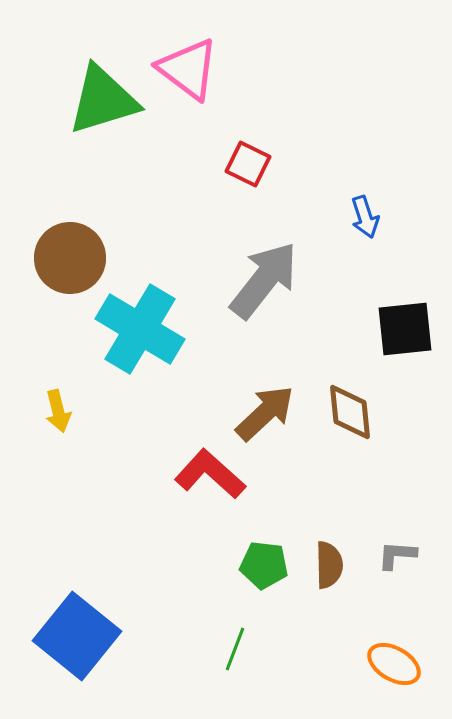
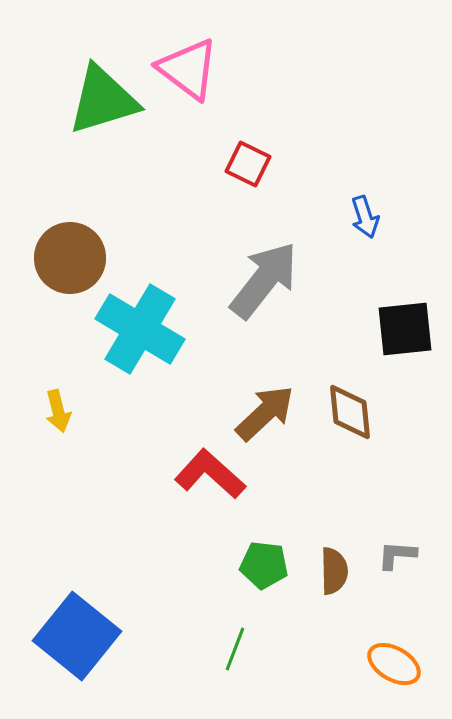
brown semicircle: moved 5 px right, 6 px down
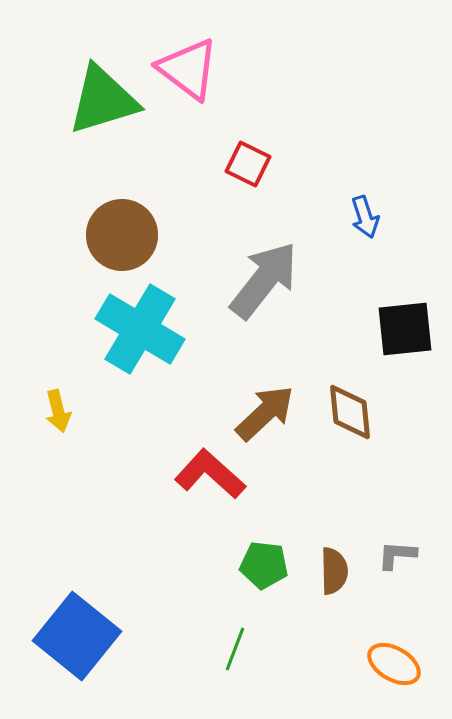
brown circle: moved 52 px right, 23 px up
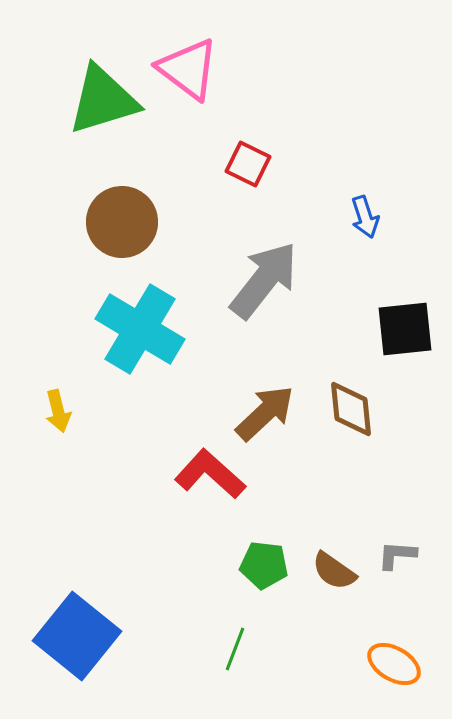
brown circle: moved 13 px up
brown diamond: moved 1 px right, 3 px up
brown semicircle: rotated 126 degrees clockwise
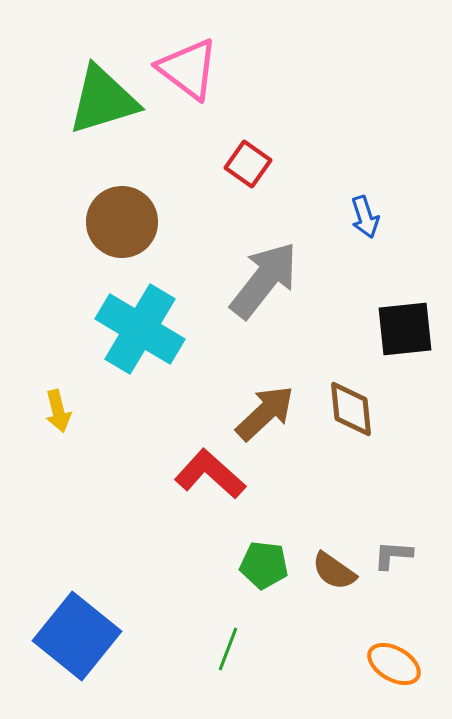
red square: rotated 9 degrees clockwise
gray L-shape: moved 4 px left
green line: moved 7 px left
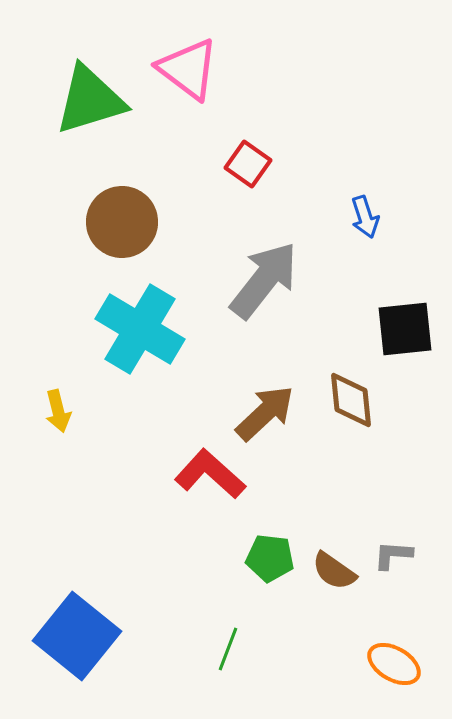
green triangle: moved 13 px left
brown diamond: moved 9 px up
green pentagon: moved 6 px right, 7 px up
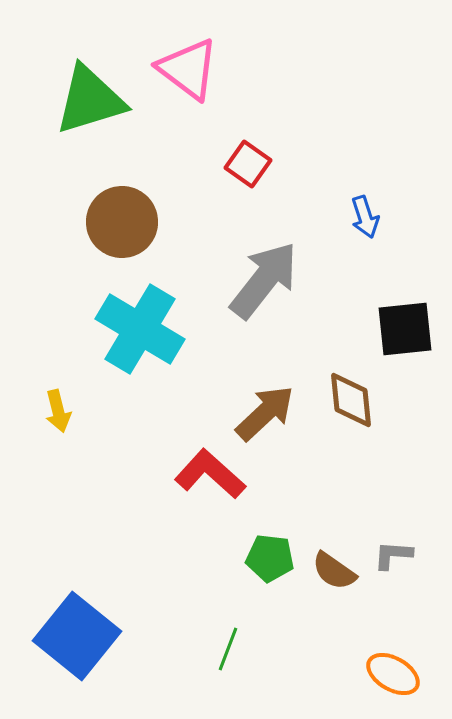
orange ellipse: moved 1 px left, 10 px down
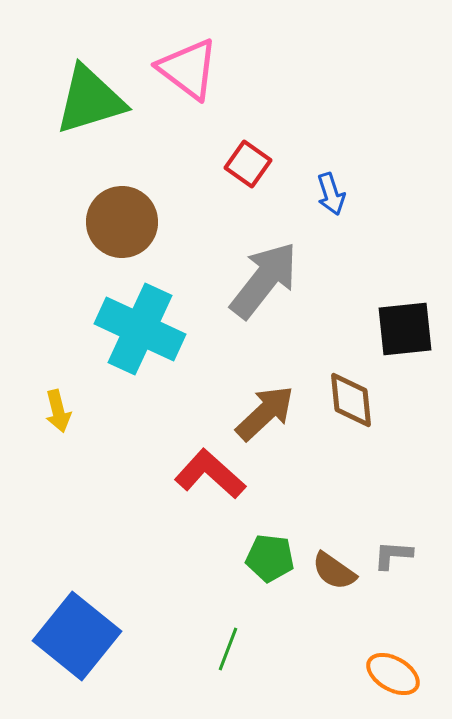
blue arrow: moved 34 px left, 23 px up
cyan cross: rotated 6 degrees counterclockwise
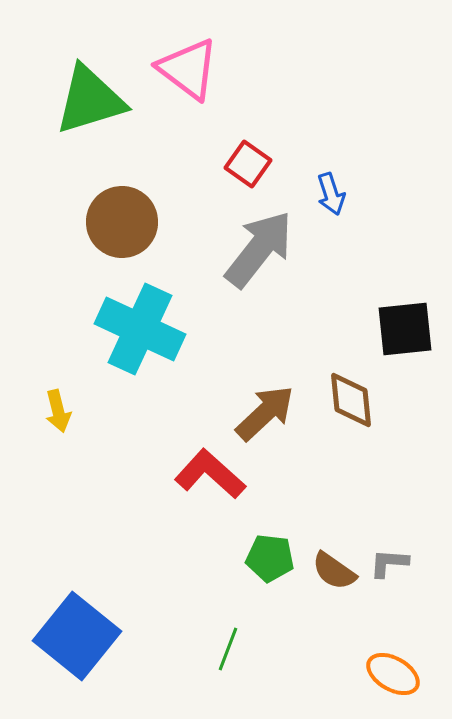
gray arrow: moved 5 px left, 31 px up
gray L-shape: moved 4 px left, 8 px down
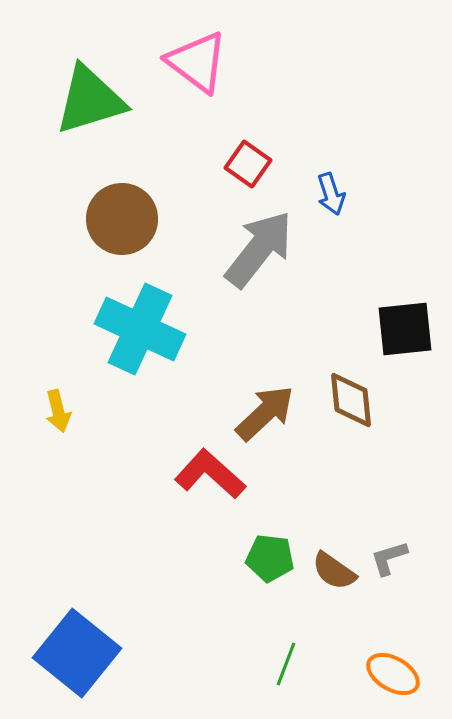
pink triangle: moved 9 px right, 7 px up
brown circle: moved 3 px up
gray L-shape: moved 5 px up; rotated 21 degrees counterclockwise
blue square: moved 17 px down
green line: moved 58 px right, 15 px down
